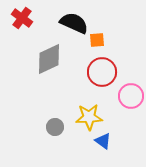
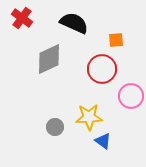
orange square: moved 19 px right
red circle: moved 3 px up
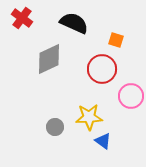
orange square: rotated 21 degrees clockwise
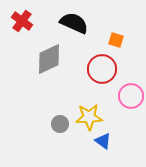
red cross: moved 3 px down
gray circle: moved 5 px right, 3 px up
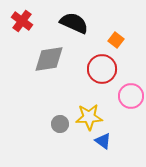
orange square: rotated 21 degrees clockwise
gray diamond: rotated 16 degrees clockwise
